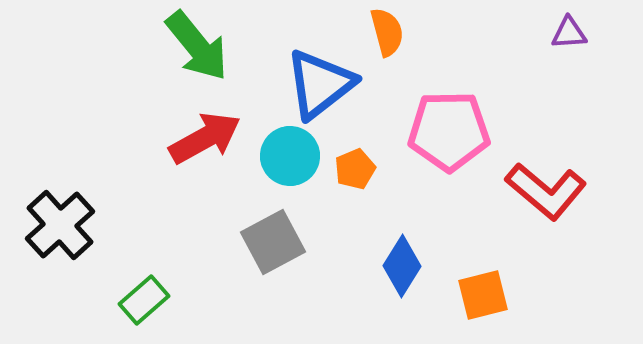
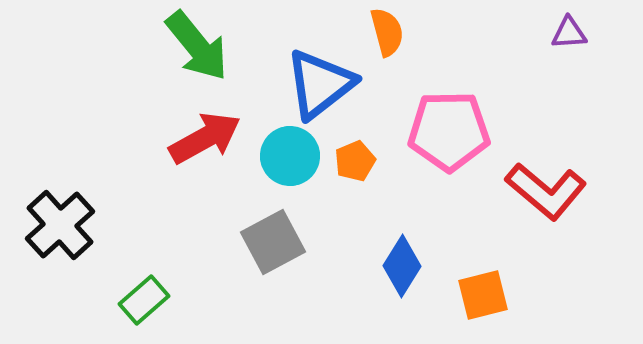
orange pentagon: moved 8 px up
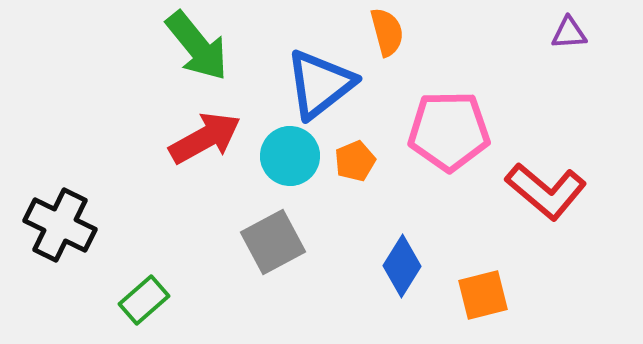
black cross: rotated 22 degrees counterclockwise
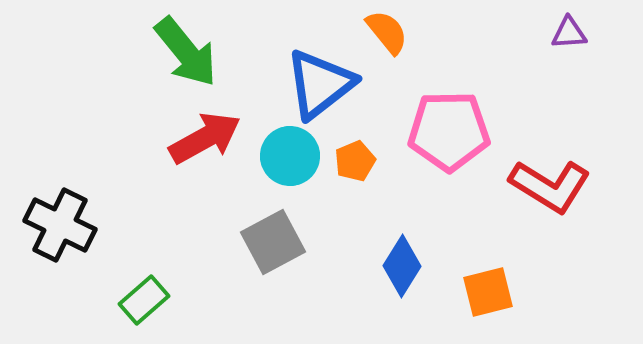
orange semicircle: rotated 24 degrees counterclockwise
green arrow: moved 11 px left, 6 px down
red L-shape: moved 4 px right, 5 px up; rotated 8 degrees counterclockwise
orange square: moved 5 px right, 3 px up
